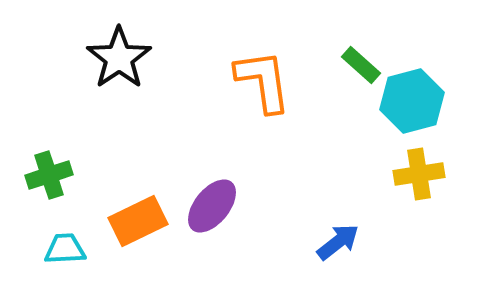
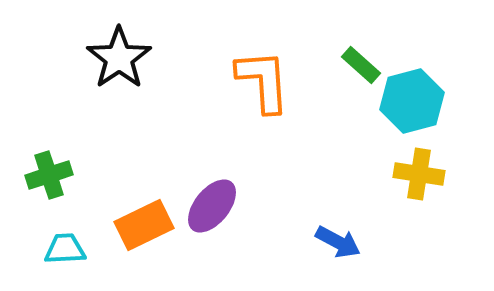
orange L-shape: rotated 4 degrees clockwise
yellow cross: rotated 18 degrees clockwise
orange rectangle: moved 6 px right, 4 px down
blue arrow: rotated 66 degrees clockwise
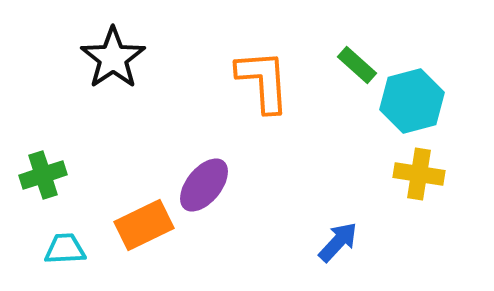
black star: moved 6 px left
green rectangle: moved 4 px left
green cross: moved 6 px left
purple ellipse: moved 8 px left, 21 px up
blue arrow: rotated 75 degrees counterclockwise
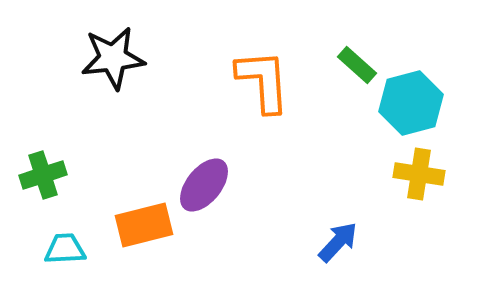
black star: rotated 28 degrees clockwise
cyan hexagon: moved 1 px left, 2 px down
orange rectangle: rotated 12 degrees clockwise
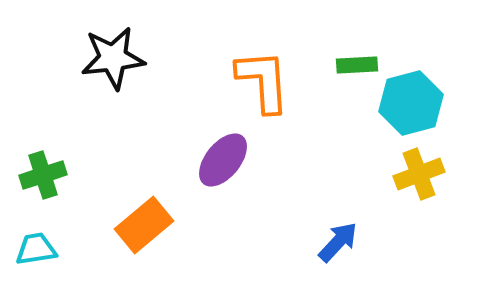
green rectangle: rotated 45 degrees counterclockwise
yellow cross: rotated 30 degrees counterclockwise
purple ellipse: moved 19 px right, 25 px up
orange rectangle: rotated 26 degrees counterclockwise
cyan trapezoid: moved 29 px left; rotated 6 degrees counterclockwise
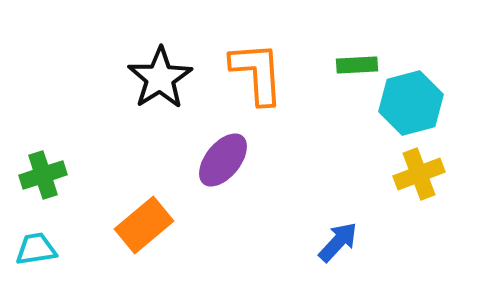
black star: moved 47 px right, 20 px down; rotated 26 degrees counterclockwise
orange L-shape: moved 6 px left, 8 px up
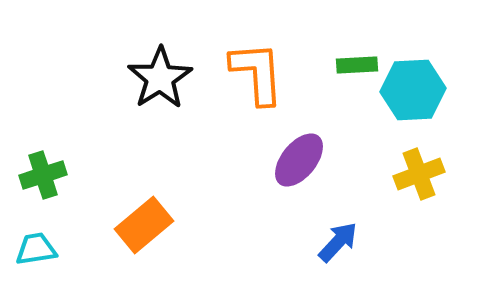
cyan hexagon: moved 2 px right, 13 px up; rotated 12 degrees clockwise
purple ellipse: moved 76 px right
